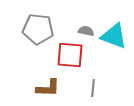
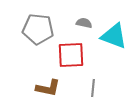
gray semicircle: moved 2 px left, 8 px up
red square: moved 1 px right; rotated 8 degrees counterclockwise
brown L-shape: rotated 10 degrees clockwise
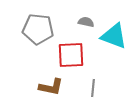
gray semicircle: moved 2 px right, 1 px up
brown L-shape: moved 3 px right, 1 px up
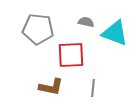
cyan triangle: moved 1 px right, 3 px up
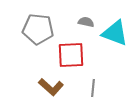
brown L-shape: rotated 30 degrees clockwise
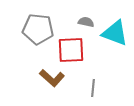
red square: moved 5 px up
brown L-shape: moved 1 px right, 9 px up
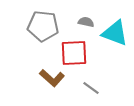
gray pentagon: moved 5 px right, 3 px up
red square: moved 3 px right, 3 px down
gray line: moved 2 px left; rotated 60 degrees counterclockwise
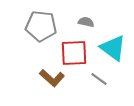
gray pentagon: moved 2 px left
cyan triangle: moved 2 px left, 15 px down; rotated 16 degrees clockwise
gray line: moved 8 px right, 9 px up
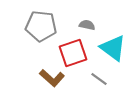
gray semicircle: moved 1 px right, 3 px down
red square: moved 1 px left; rotated 16 degrees counterclockwise
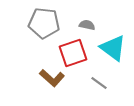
gray pentagon: moved 3 px right, 3 px up
gray line: moved 4 px down
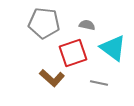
gray line: rotated 24 degrees counterclockwise
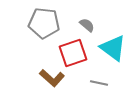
gray semicircle: rotated 28 degrees clockwise
